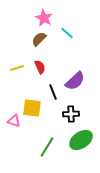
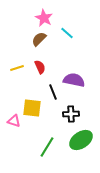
purple semicircle: moved 1 px left, 1 px up; rotated 125 degrees counterclockwise
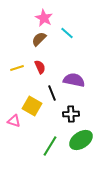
black line: moved 1 px left, 1 px down
yellow square: moved 2 px up; rotated 24 degrees clockwise
green line: moved 3 px right, 1 px up
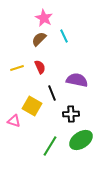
cyan line: moved 3 px left, 3 px down; rotated 24 degrees clockwise
purple semicircle: moved 3 px right
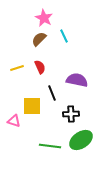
yellow square: rotated 30 degrees counterclockwise
green line: rotated 65 degrees clockwise
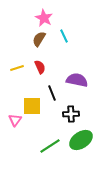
brown semicircle: rotated 14 degrees counterclockwise
pink triangle: moved 1 px right, 1 px up; rotated 48 degrees clockwise
green line: rotated 40 degrees counterclockwise
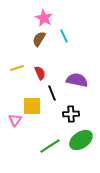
red semicircle: moved 6 px down
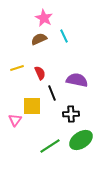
brown semicircle: rotated 35 degrees clockwise
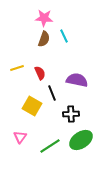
pink star: rotated 24 degrees counterclockwise
brown semicircle: moved 5 px right; rotated 133 degrees clockwise
yellow square: rotated 30 degrees clockwise
pink triangle: moved 5 px right, 17 px down
